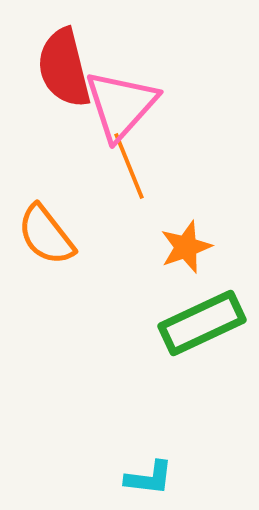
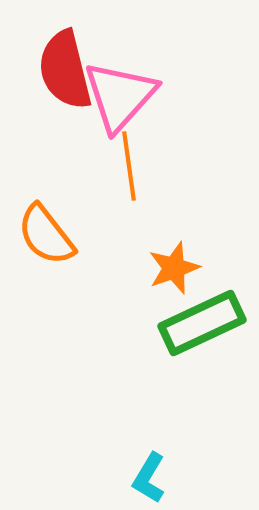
red semicircle: moved 1 px right, 2 px down
pink triangle: moved 1 px left, 9 px up
orange line: rotated 14 degrees clockwise
orange star: moved 12 px left, 21 px down
cyan L-shape: rotated 114 degrees clockwise
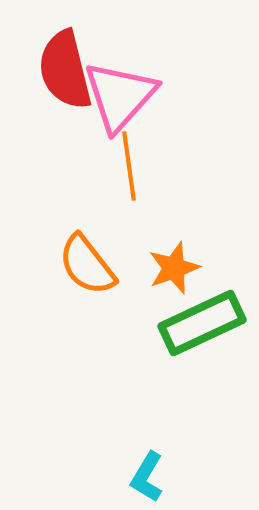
orange semicircle: moved 41 px right, 30 px down
cyan L-shape: moved 2 px left, 1 px up
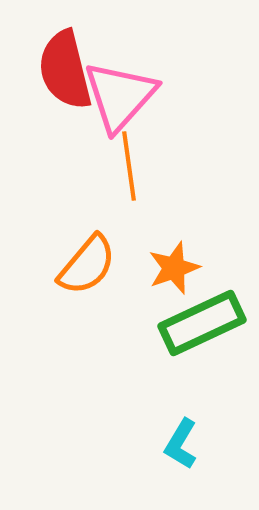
orange semicircle: rotated 102 degrees counterclockwise
cyan L-shape: moved 34 px right, 33 px up
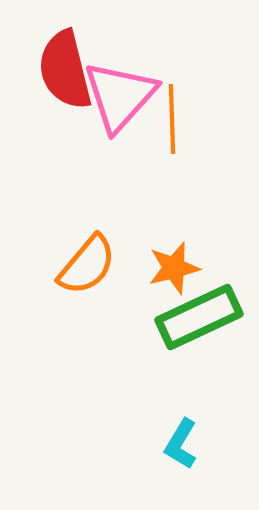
orange line: moved 43 px right, 47 px up; rotated 6 degrees clockwise
orange star: rotated 6 degrees clockwise
green rectangle: moved 3 px left, 6 px up
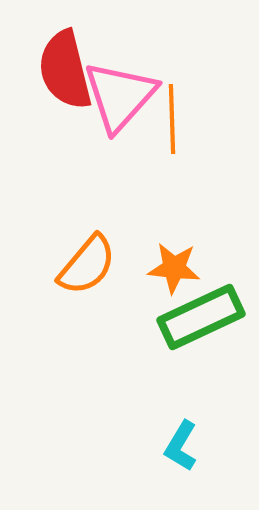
orange star: rotated 20 degrees clockwise
green rectangle: moved 2 px right
cyan L-shape: moved 2 px down
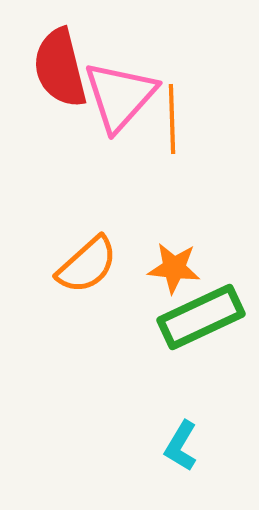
red semicircle: moved 5 px left, 2 px up
orange semicircle: rotated 8 degrees clockwise
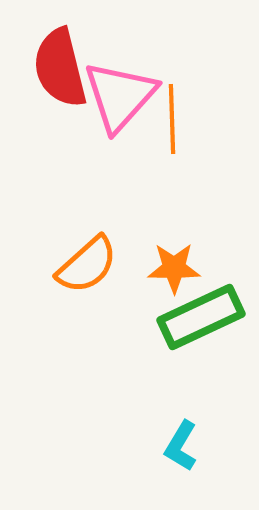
orange star: rotated 6 degrees counterclockwise
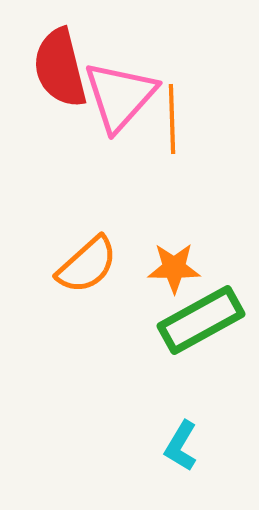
green rectangle: moved 3 px down; rotated 4 degrees counterclockwise
